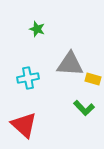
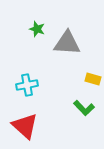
gray triangle: moved 3 px left, 21 px up
cyan cross: moved 1 px left, 7 px down
red triangle: moved 1 px right, 1 px down
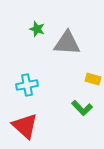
green L-shape: moved 2 px left
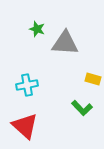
gray triangle: moved 2 px left
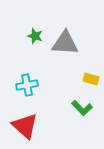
green star: moved 2 px left, 7 px down
yellow rectangle: moved 2 px left
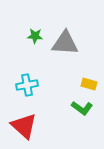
green star: rotated 14 degrees counterclockwise
yellow rectangle: moved 2 px left, 5 px down
green L-shape: rotated 10 degrees counterclockwise
red triangle: moved 1 px left
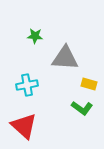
gray triangle: moved 15 px down
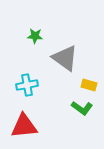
gray triangle: rotated 32 degrees clockwise
yellow rectangle: moved 1 px down
red triangle: rotated 48 degrees counterclockwise
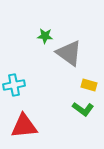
green star: moved 10 px right
gray triangle: moved 4 px right, 5 px up
cyan cross: moved 13 px left
green L-shape: moved 1 px right, 1 px down
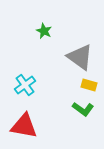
green star: moved 1 px left, 5 px up; rotated 21 degrees clockwise
gray triangle: moved 11 px right, 4 px down
cyan cross: moved 11 px right; rotated 25 degrees counterclockwise
red triangle: rotated 16 degrees clockwise
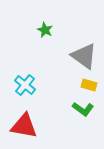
green star: moved 1 px right, 1 px up
gray triangle: moved 4 px right, 1 px up
cyan cross: rotated 15 degrees counterclockwise
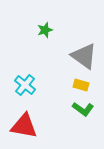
green star: rotated 28 degrees clockwise
yellow rectangle: moved 8 px left
